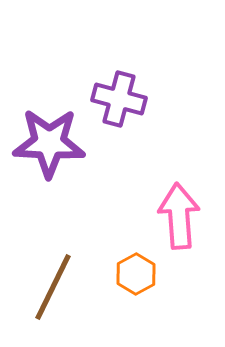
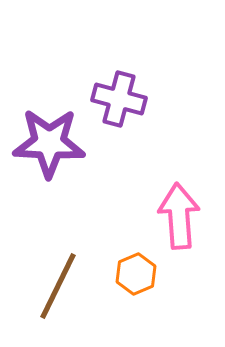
orange hexagon: rotated 6 degrees clockwise
brown line: moved 5 px right, 1 px up
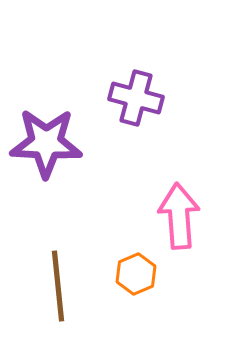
purple cross: moved 17 px right, 1 px up
purple star: moved 3 px left
brown line: rotated 32 degrees counterclockwise
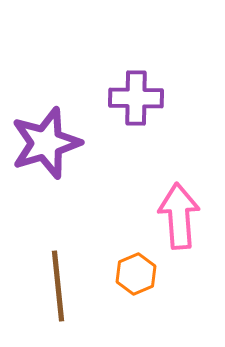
purple cross: rotated 14 degrees counterclockwise
purple star: rotated 20 degrees counterclockwise
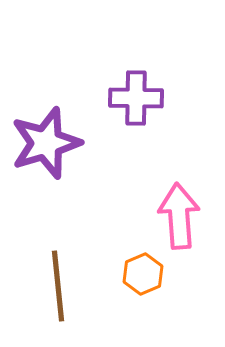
orange hexagon: moved 7 px right
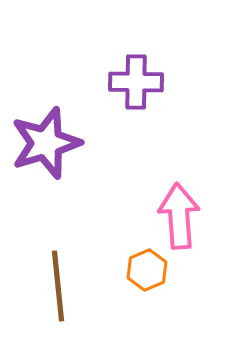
purple cross: moved 16 px up
orange hexagon: moved 4 px right, 4 px up
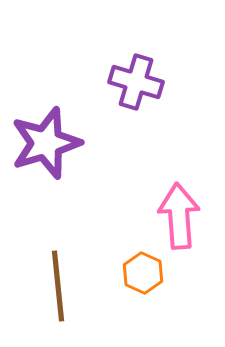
purple cross: rotated 16 degrees clockwise
orange hexagon: moved 4 px left, 3 px down; rotated 12 degrees counterclockwise
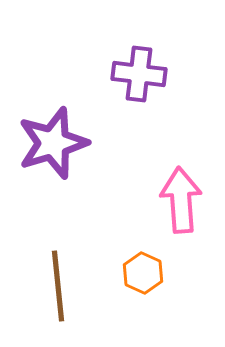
purple cross: moved 3 px right, 8 px up; rotated 10 degrees counterclockwise
purple star: moved 7 px right
pink arrow: moved 2 px right, 16 px up
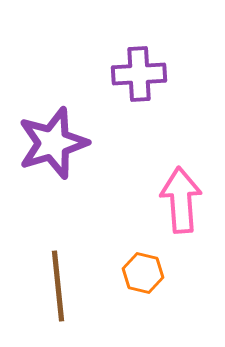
purple cross: rotated 10 degrees counterclockwise
orange hexagon: rotated 12 degrees counterclockwise
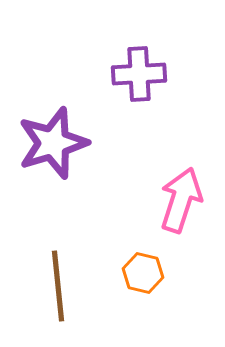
pink arrow: rotated 22 degrees clockwise
